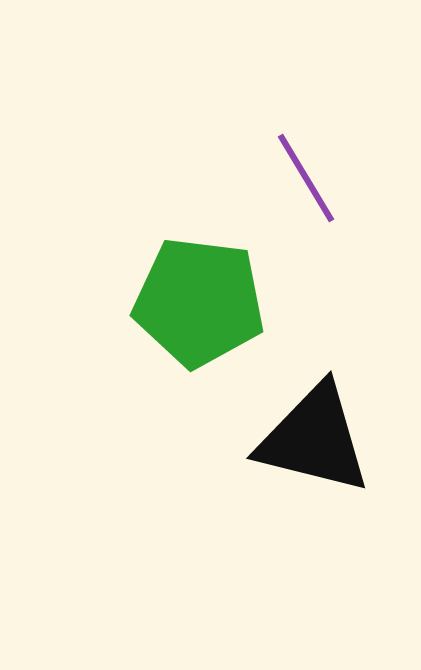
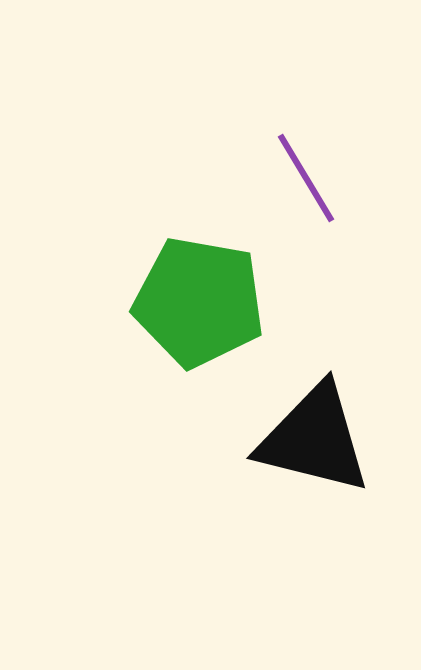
green pentagon: rotated 3 degrees clockwise
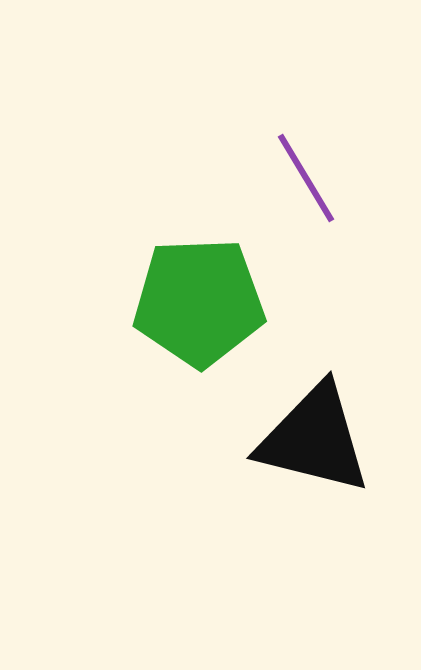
green pentagon: rotated 12 degrees counterclockwise
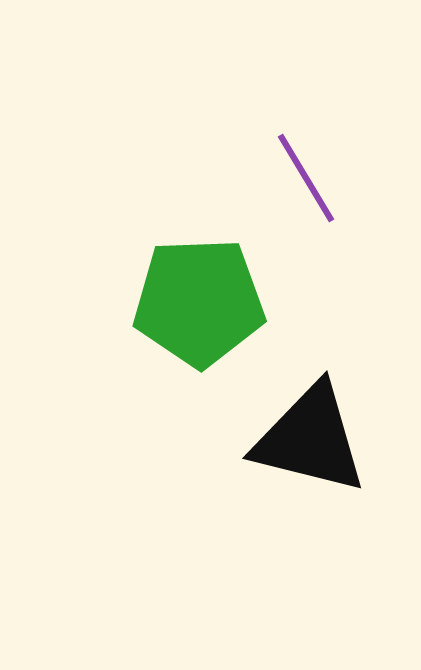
black triangle: moved 4 px left
